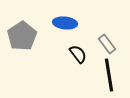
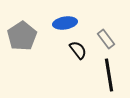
blue ellipse: rotated 15 degrees counterclockwise
gray rectangle: moved 1 px left, 5 px up
black semicircle: moved 4 px up
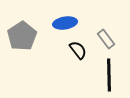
black line: rotated 8 degrees clockwise
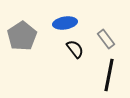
black semicircle: moved 3 px left, 1 px up
black line: rotated 12 degrees clockwise
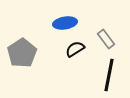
gray pentagon: moved 17 px down
black semicircle: rotated 84 degrees counterclockwise
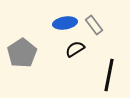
gray rectangle: moved 12 px left, 14 px up
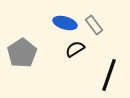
blue ellipse: rotated 25 degrees clockwise
black line: rotated 8 degrees clockwise
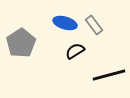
black semicircle: moved 2 px down
gray pentagon: moved 1 px left, 10 px up
black line: rotated 56 degrees clockwise
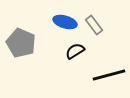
blue ellipse: moved 1 px up
gray pentagon: rotated 16 degrees counterclockwise
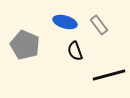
gray rectangle: moved 5 px right
gray pentagon: moved 4 px right, 2 px down
black semicircle: rotated 78 degrees counterclockwise
